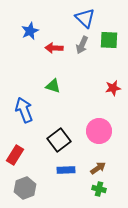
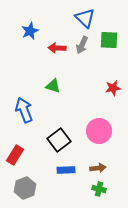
red arrow: moved 3 px right
brown arrow: rotated 28 degrees clockwise
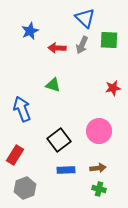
green triangle: moved 1 px up
blue arrow: moved 2 px left, 1 px up
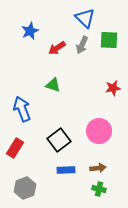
red arrow: rotated 36 degrees counterclockwise
red rectangle: moved 7 px up
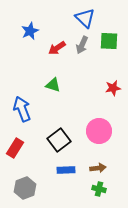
green square: moved 1 px down
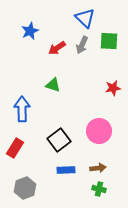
blue arrow: rotated 20 degrees clockwise
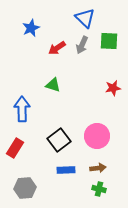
blue star: moved 1 px right, 3 px up
pink circle: moved 2 px left, 5 px down
gray hexagon: rotated 15 degrees clockwise
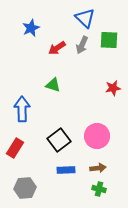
green square: moved 1 px up
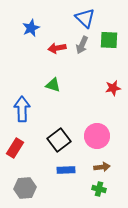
red arrow: rotated 24 degrees clockwise
brown arrow: moved 4 px right, 1 px up
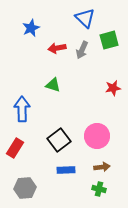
green square: rotated 18 degrees counterclockwise
gray arrow: moved 5 px down
